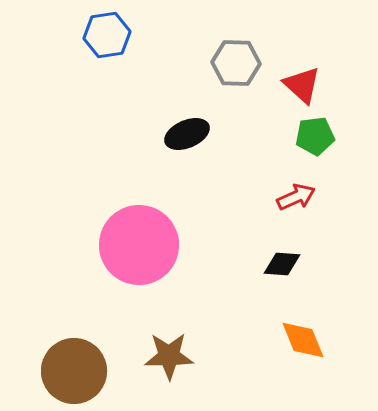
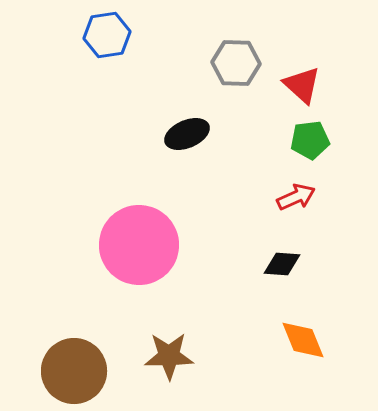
green pentagon: moved 5 px left, 4 px down
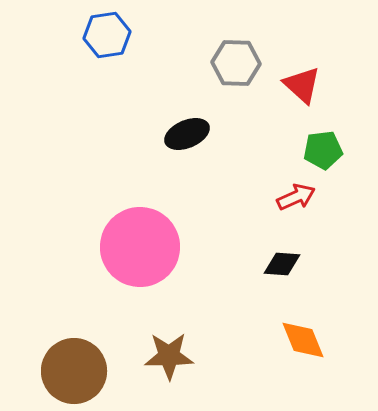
green pentagon: moved 13 px right, 10 px down
pink circle: moved 1 px right, 2 px down
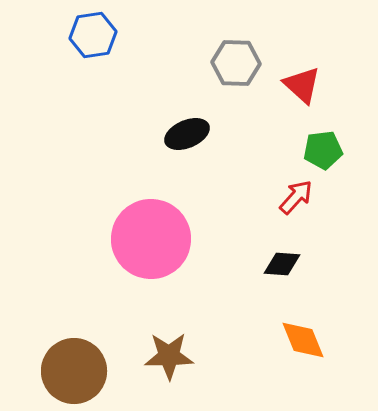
blue hexagon: moved 14 px left
red arrow: rotated 24 degrees counterclockwise
pink circle: moved 11 px right, 8 px up
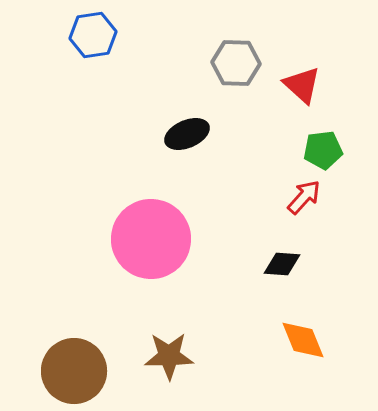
red arrow: moved 8 px right
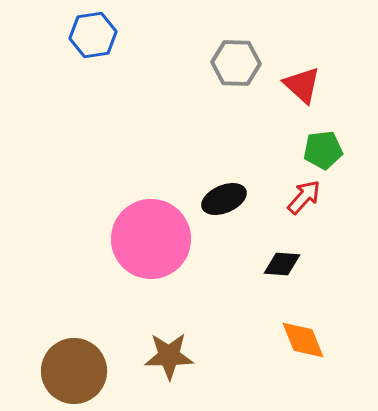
black ellipse: moved 37 px right, 65 px down
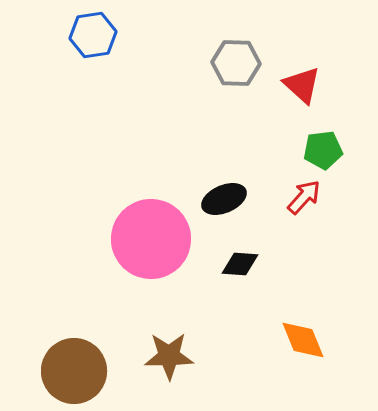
black diamond: moved 42 px left
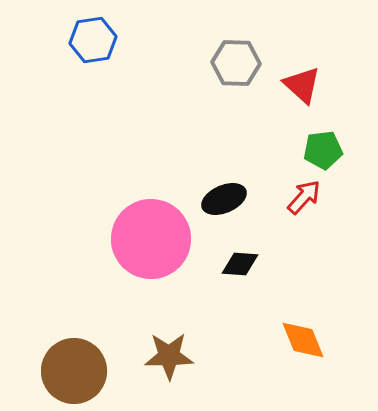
blue hexagon: moved 5 px down
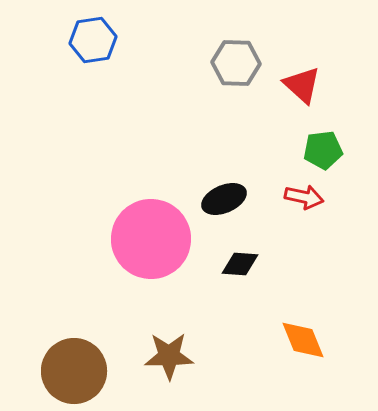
red arrow: rotated 60 degrees clockwise
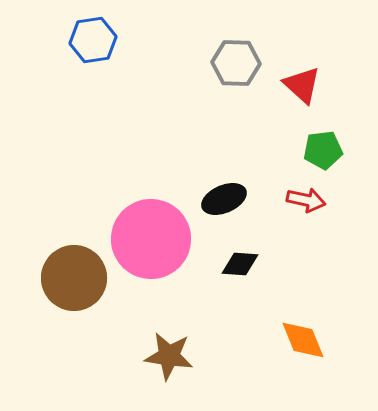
red arrow: moved 2 px right, 3 px down
brown star: rotated 9 degrees clockwise
brown circle: moved 93 px up
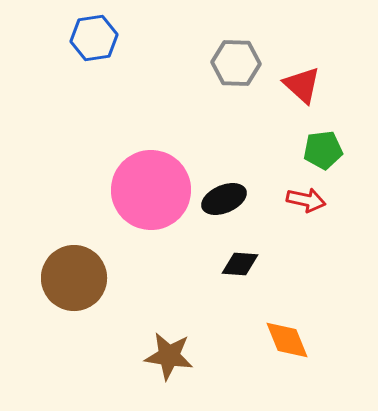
blue hexagon: moved 1 px right, 2 px up
pink circle: moved 49 px up
orange diamond: moved 16 px left
